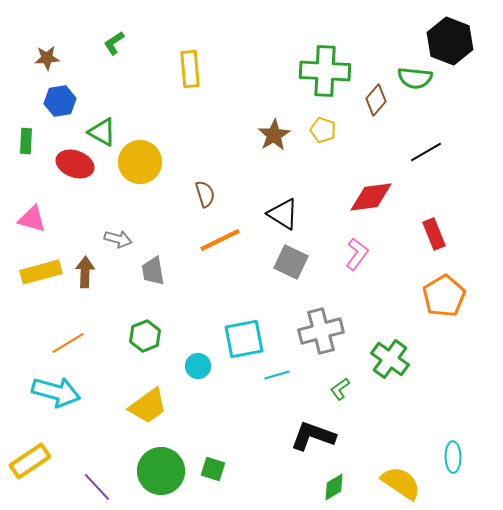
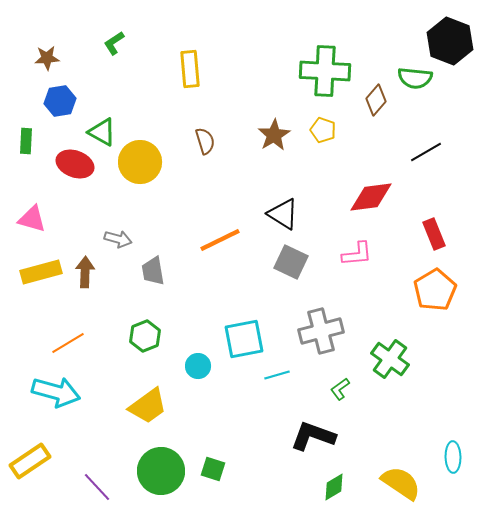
brown semicircle at (205, 194): moved 53 px up
pink L-shape at (357, 254): rotated 48 degrees clockwise
orange pentagon at (444, 296): moved 9 px left, 6 px up
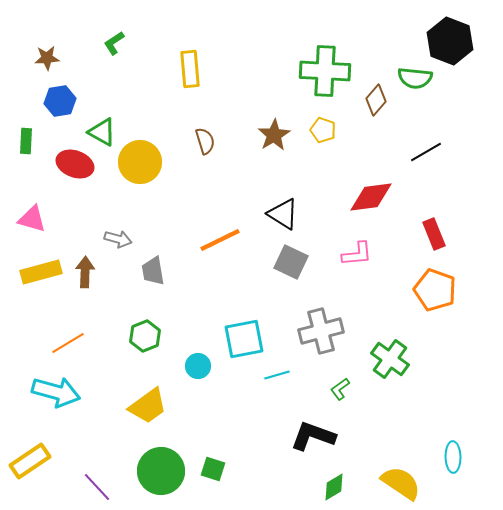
orange pentagon at (435, 290): rotated 21 degrees counterclockwise
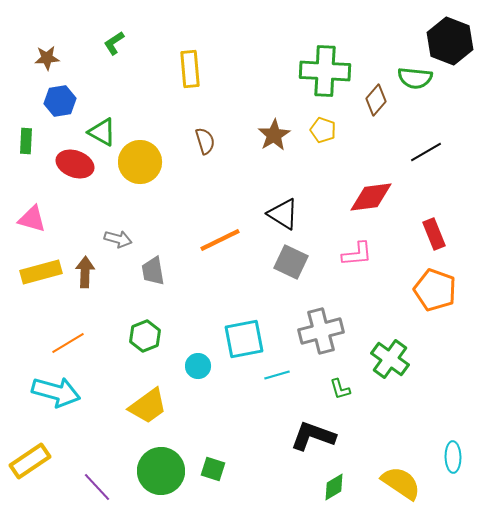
green L-shape at (340, 389): rotated 70 degrees counterclockwise
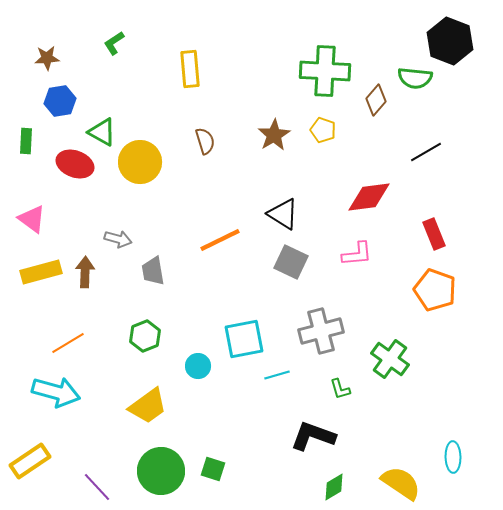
red diamond at (371, 197): moved 2 px left
pink triangle at (32, 219): rotated 20 degrees clockwise
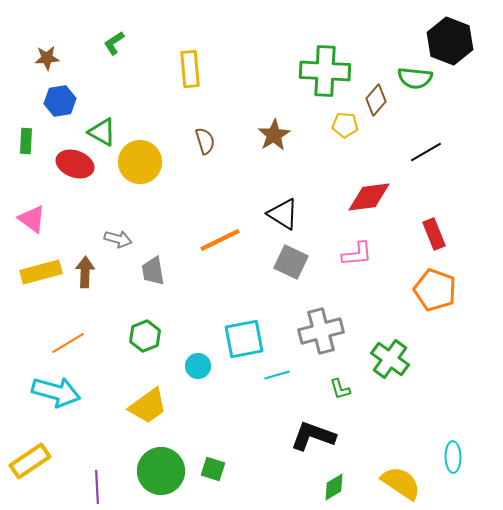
yellow pentagon at (323, 130): moved 22 px right, 5 px up; rotated 15 degrees counterclockwise
purple line at (97, 487): rotated 40 degrees clockwise
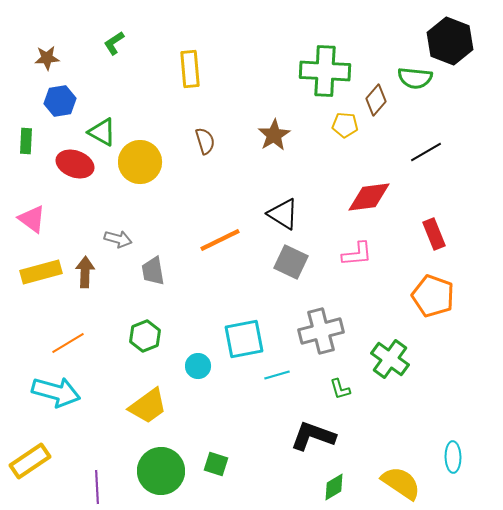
orange pentagon at (435, 290): moved 2 px left, 6 px down
green square at (213, 469): moved 3 px right, 5 px up
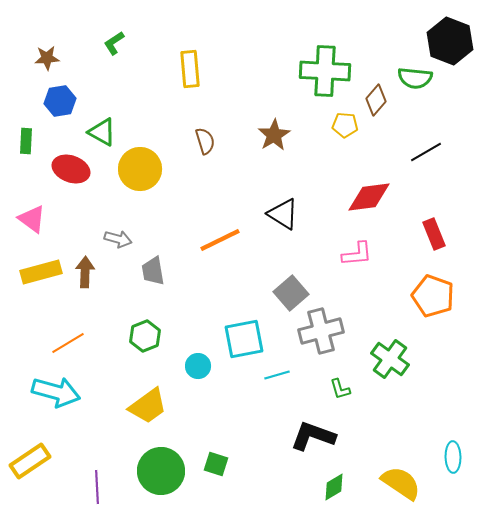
yellow circle at (140, 162): moved 7 px down
red ellipse at (75, 164): moved 4 px left, 5 px down
gray square at (291, 262): moved 31 px down; rotated 24 degrees clockwise
